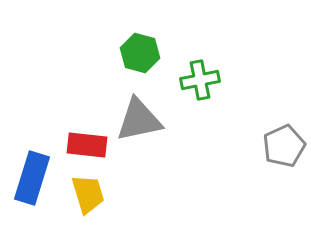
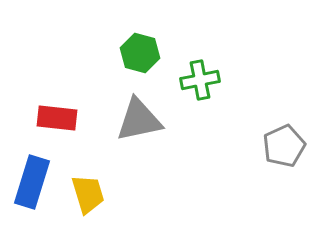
red rectangle: moved 30 px left, 27 px up
blue rectangle: moved 4 px down
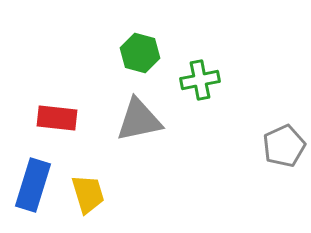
blue rectangle: moved 1 px right, 3 px down
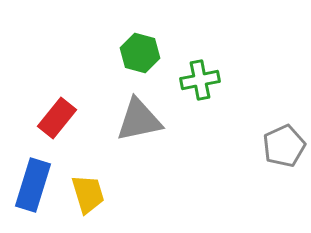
red rectangle: rotated 57 degrees counterclockwise
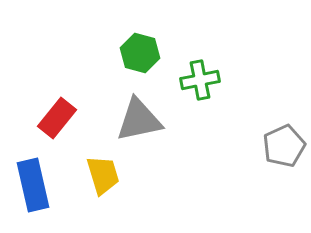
blue rectangle: rotated 30 degrees counterclockwise
yellow trapezoid: moved 15 px right, 19 px up
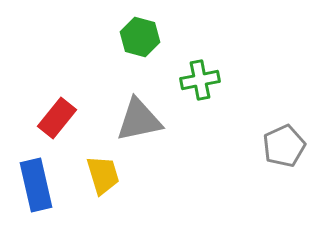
green hexagon: moved 16 px up
blue rectangle: moved 3 px right
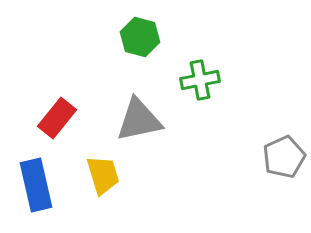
gray pentagon: moved 11 px down
